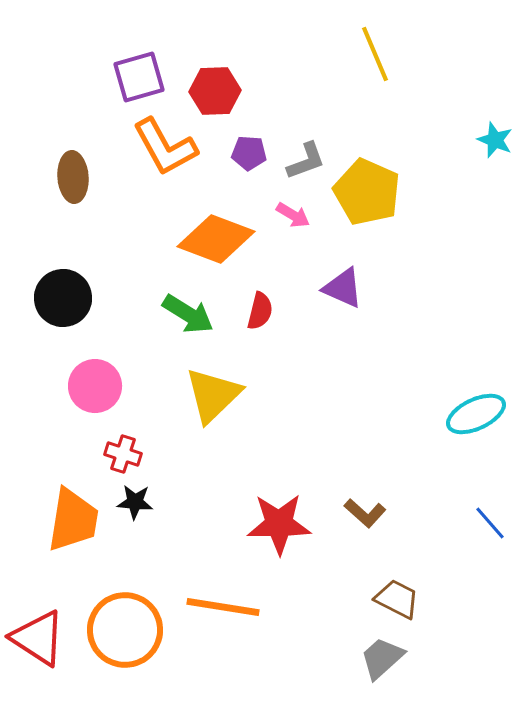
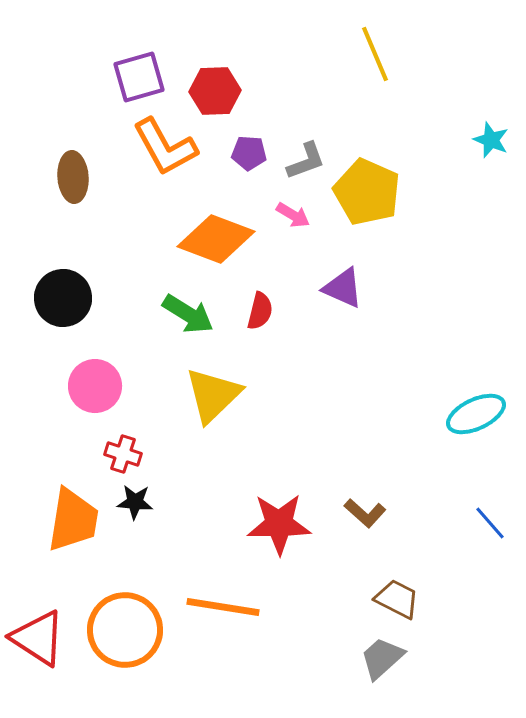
cyan star: moved 4 px left
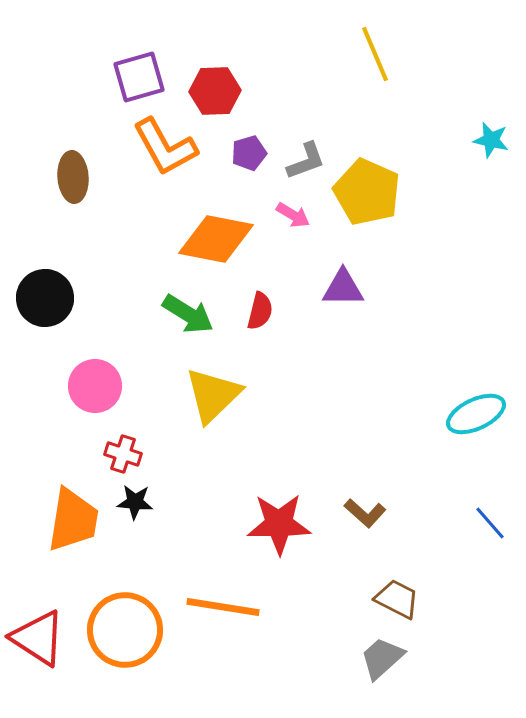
cyan star: rotated 9 degrees counterclockwise
purple pentagon: rotated 20 degrees counterclockwise
orange diamond: rotated 10 degrees counterclockwise
purple triangle: rotated 24 degrees counterclockwise
black circle: moved 18 px left
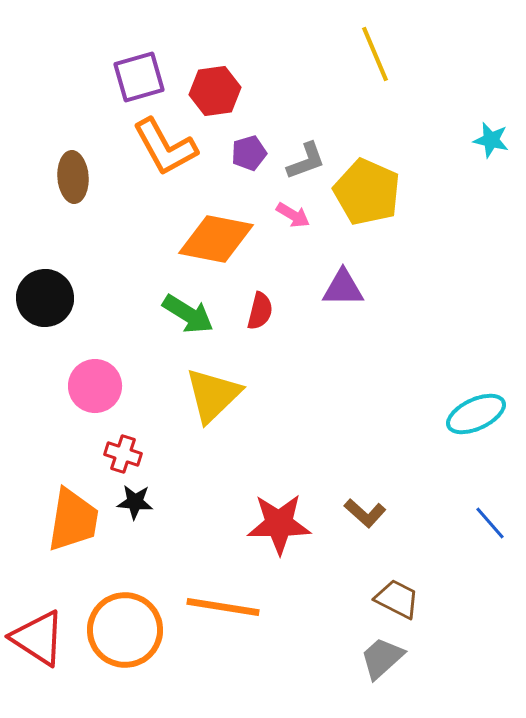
red hexagon: rotated 6 degrees counterclockwise
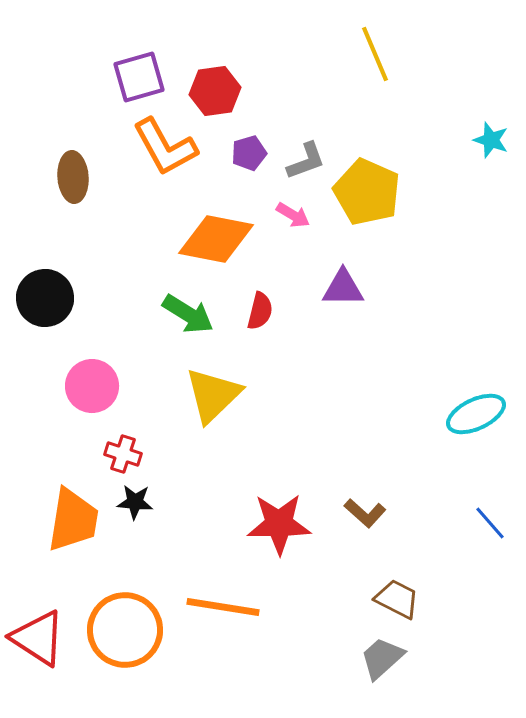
cyan star: rotated 6 degrees clockwise
pink circle: moved 3 px left
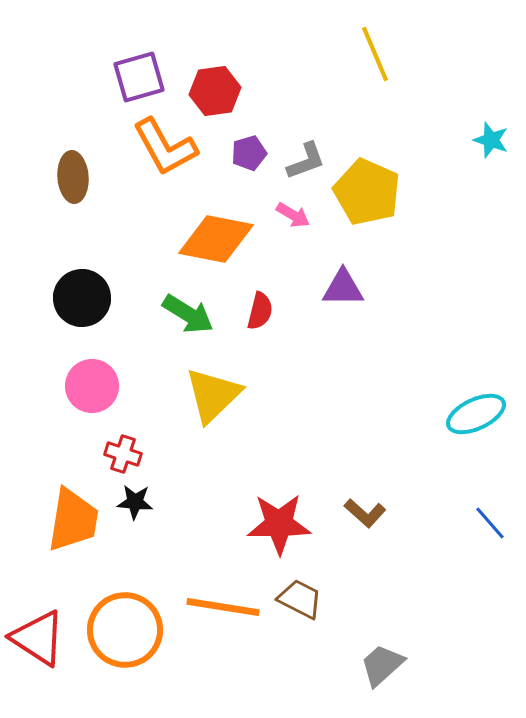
black circle: moved 37 px right
brown trapezoid: moved 97 px left
gray trapezoid: moved 7 px down
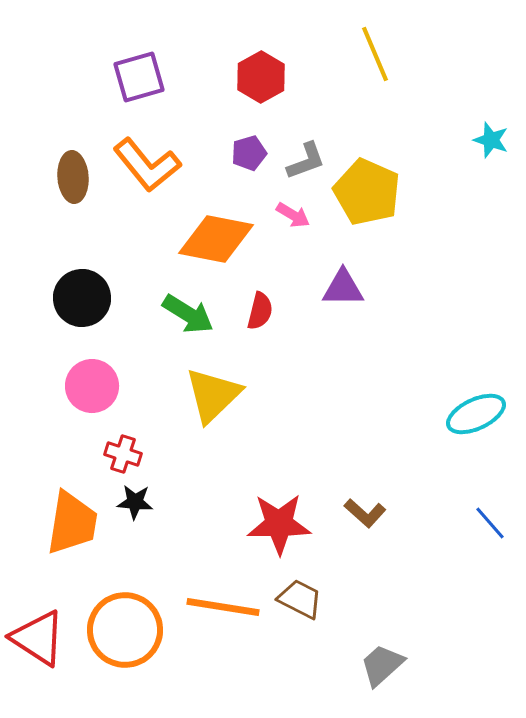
red hexagon: moved 46 px right, 14 px up; rotated 21 degrees counterclockwise
orange L-shape: moved 18 px left, 18 px down; rotated 10 degrees counterclockwise
orange trapezoid: moved 1 px left, 3 px down
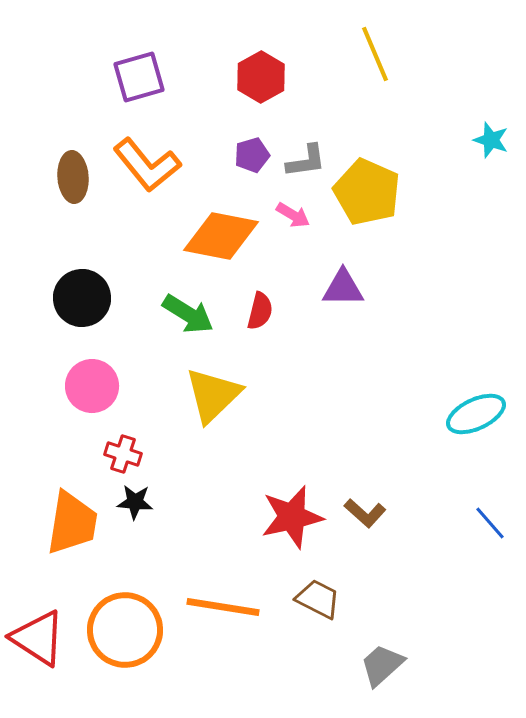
purple pentagon: moved 3 px right, 2 px down
gray L-shape: rotated 12 degrees clockwise
orange diamond: moved 5 px right, 3 px up
red star: moved 13 px right, 7 px up; rotated 12 degrees counterclockwise
brown trapezoid: moved 18 px right
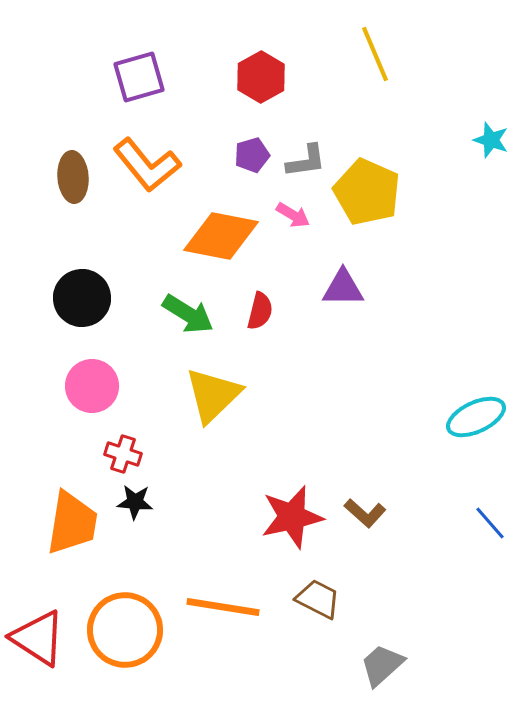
cyan ellipse: moved 3 px down
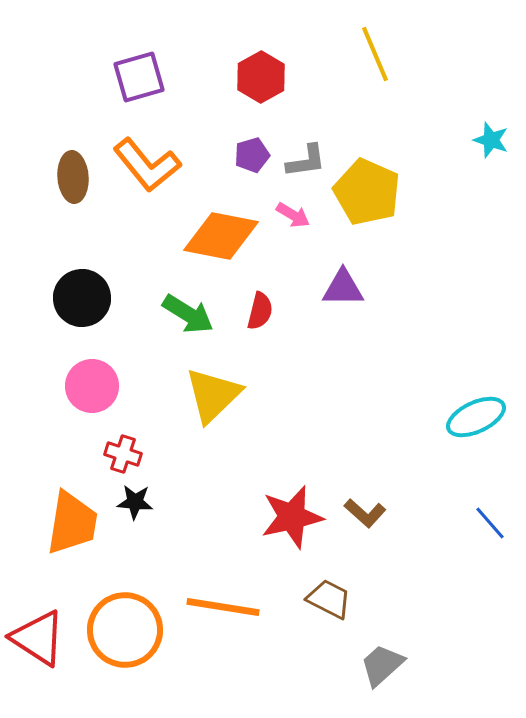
brown trapezoid: moved 11 px right
